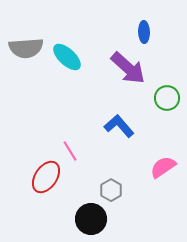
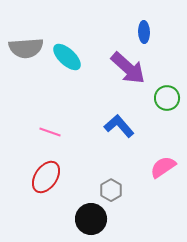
pink line: moved 20 px left, 19 px up; rotated 40 degrees counterclockwise
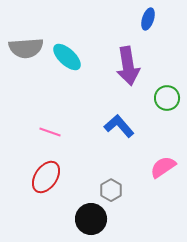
blue ellipse: moved 4 px right, 13 px up; rotated 20 degrees clockwise
purple arrow: moved 2 px up; rotated 39 degrees clockwise
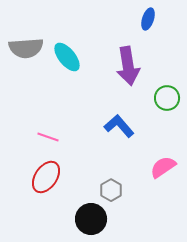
cyan ellipse: rotated 8 degrees clockwise
pink line: moved 2 px left, 5 px down
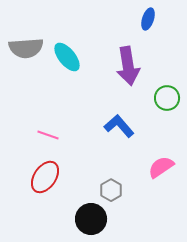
pink line: moved 2 px up
pink semicircle: moved 2 px left
red ellipse: moved 1 px left
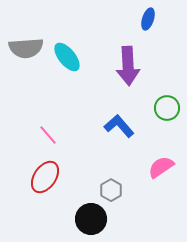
purple arrow: rotated 6 degrees clockwise
green circle: moved 10 px down
pink line: rotated 30 degrees clockwise
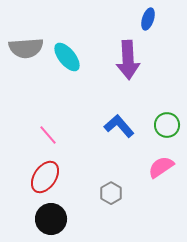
purple arrow: moved 6 px up
green circle: moved 17 px down
gray hexagon: moved 3 px down
black circle: moved 40 px left
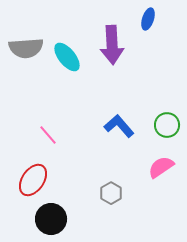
purple arrow: moved 16 px left, 15 px up
red ellipse: moved 12 px left, 3 px down
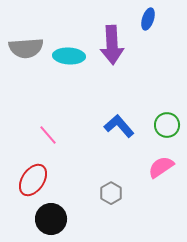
cyan ellipse: moved 2 px right, 1 px up; rotated 48 degrees counterclockwise
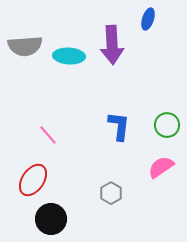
gray semicircle: moved 1 px left, 2 px up
blue L-shape: rotated 48 degrees clockwise
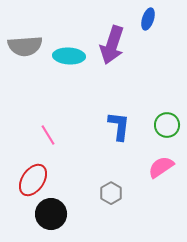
purple arrow: rotated 21 degrees clockwise
pink line: rotated 10 degrees clockwise
black circle: moved 5 px up
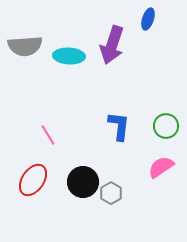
green circle: moved 1 px left, 1 px down
black circle: moved 32 px right, 32 px up
